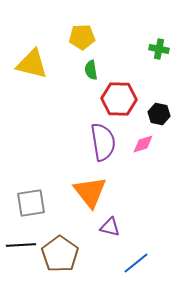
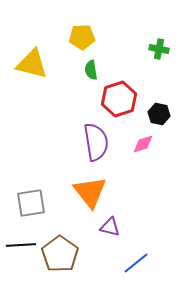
red hexagon: rotated 20 degrees counterclockwise
purple semicircle: moved 7 px left
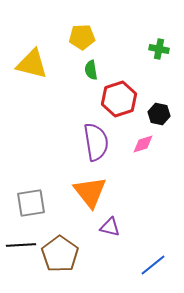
blue line: moved 17 px right, 2 px down
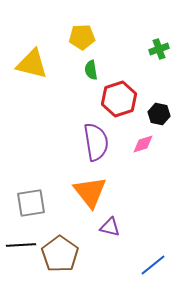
green cross: rotated 30 degrees counterclockwise
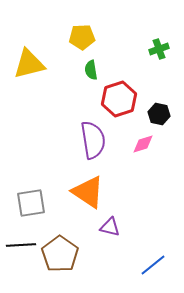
yellow triangle: moved 3 px left; rotated 28 degrees counterclockwise
purple semicircle: moved 3 px left, 2 px up
orange triangle: moved 2 px left; rotated 18 degrees counterclockwise
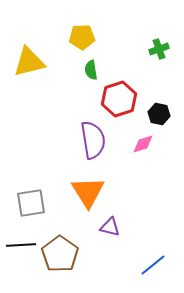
yellow triangle: moved 2 px up
orange triangle: rotated 24 degrees clockwise
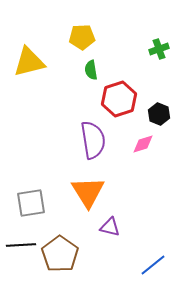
black hexagon: rotated 10 degrees clockwise
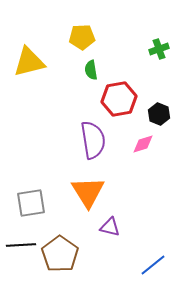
red hexagon: rotated 8 degrees clockwise
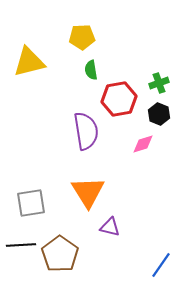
green cross: moved 34 px down
purple semicircle: moved 7 px left, 9 px up
blue line: moved 8 px right; rotated 16 degrees counterclockwise
